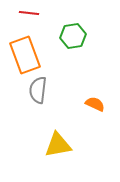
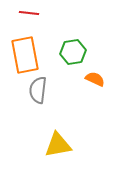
green hexagon: moved 16 px down
orange rectangle: rotated 9 degrees clockwise
orange semicircle: moved 25 px up
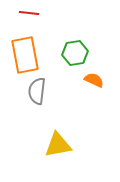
green hexagon: moved 2 px right, 1 px down
orange semicircle: moved 1 px left, 1 px down
gray semicircle: moved 1 px left, 1 px down
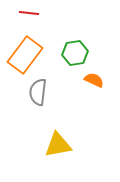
orange rectangle: rotated 48 degrees clockwise
gray semicircle: moved 1 px right, 1 px down
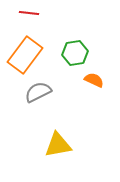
gray semicircle: rotated 56 degrees clockwise
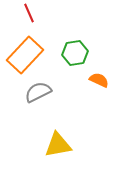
red line: rotated 60 degrees clockwise
orange rectangle: rotated 6 degrees clockwise
orange semicircle: moved 5 px right
